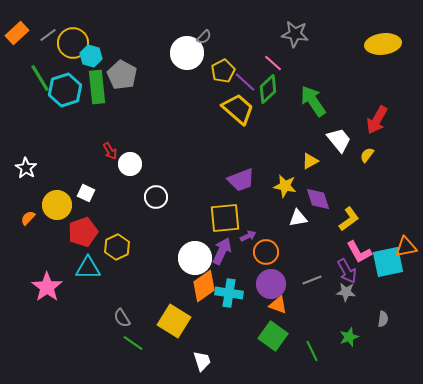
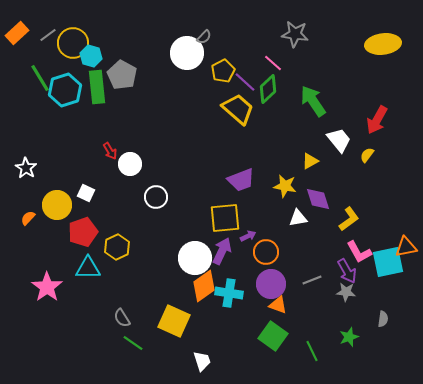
yellow square at (174, 321): rotated 8 degrees counterclockwise
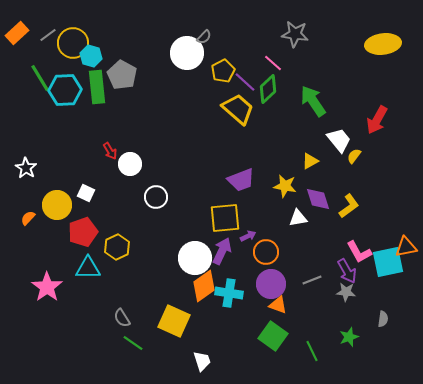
cyan hexagon at (65, 90): rotated 16 degrees clockwise
yellow semicircle at (367, 155): moved 13 px left, 1 px down
yellow L-shape at (349, 219): moved 13 px up
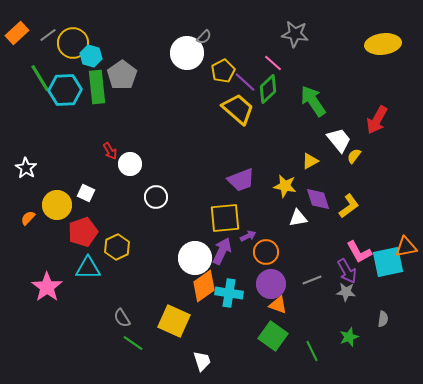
gray pentagon at (122, 75): rotated 8 degrees clockwise
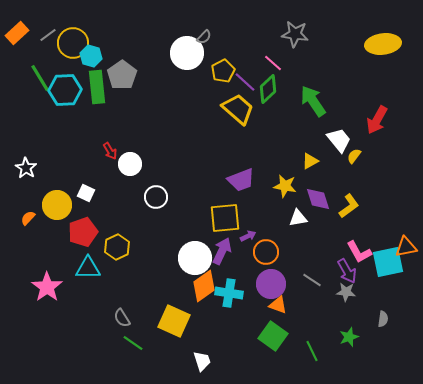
gray line at (312, 280): rotated 54 degrees clockwise
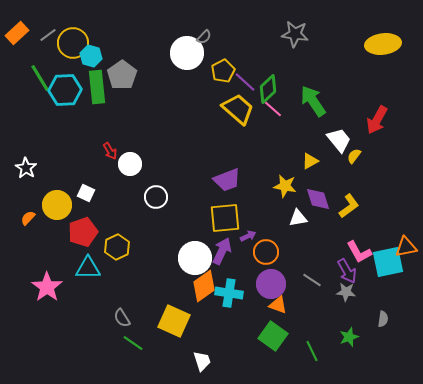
pink line at (273, 63): moved 46 px down
purple trapezoid at (241, 180): moved 14 px left
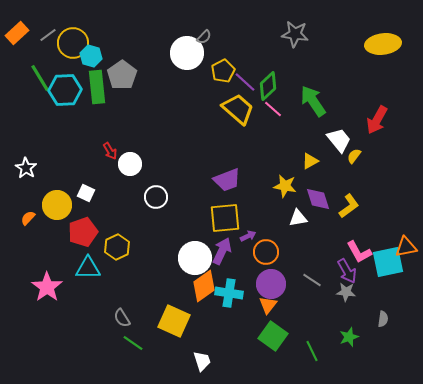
green diamond at (268, 89): moved 3 px up
orange triangle at (278, 305): moved 10 px left; rotated 48 degrees clockwise
